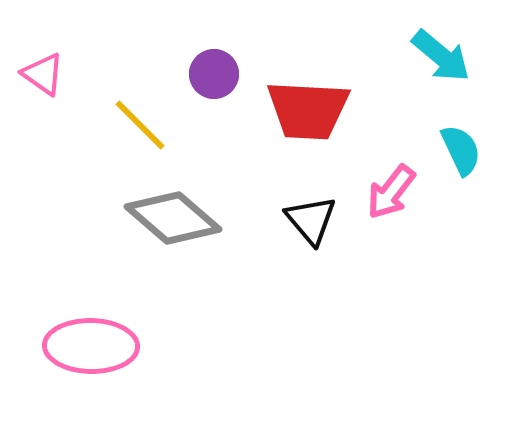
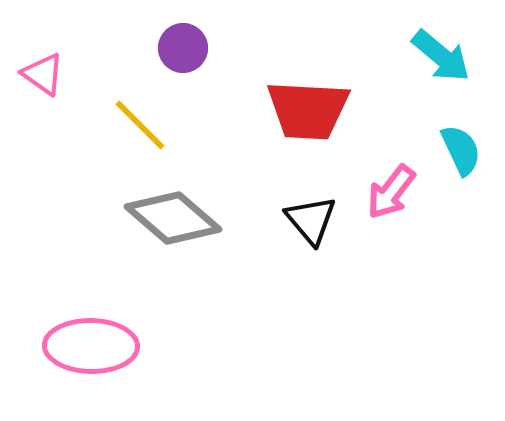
purple circle: moved 31 px left, 26 px up
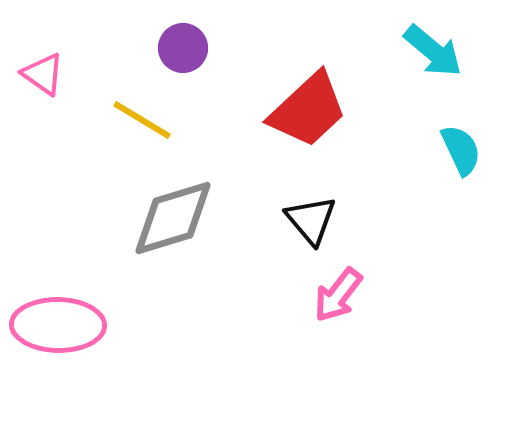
cyan arrow: moved 8 px left, 5 px up
red trapezoid: rotated 46 degrees counterclockwise
yellow line: moved 2 px right, 5 px up; rotated 14 degrees counterclockwise
pink arrow: moved 53 px left, 103 px down
gray diamond: rotated 58 degrees counterclockwise
pink ellipse: moved 33 px left, 21 px up
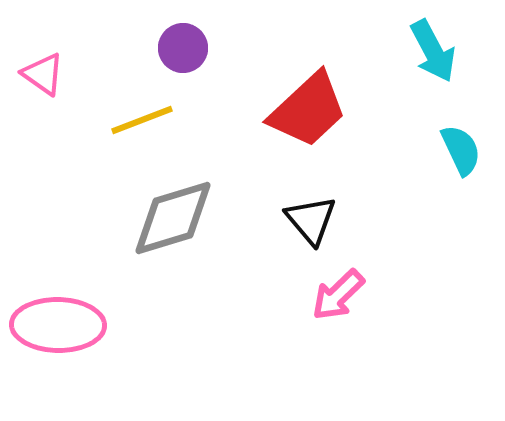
cyan arrow: rotated 22 degrees clockwise
yellow line: rotated 52 degrees counterclockwise
pink arrow: rotated 8 degrees clockwise
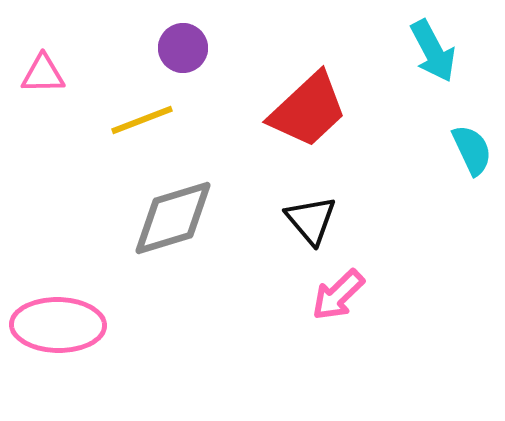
pink triangle: rotated 36 degrees counterclockwise
cyan semicircle: moved 11 px right
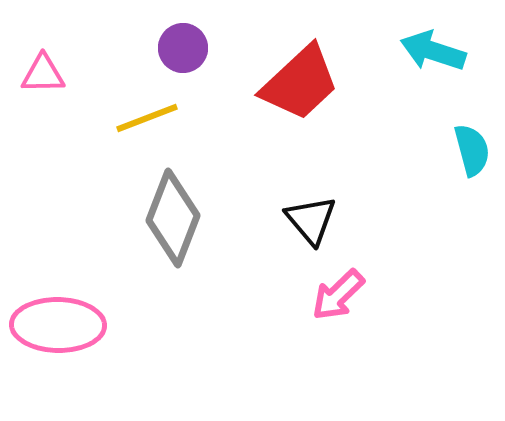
cyan arrow: rotated 136 degrees clockwise
red trapezoid: moved 8 px left, 27 px up
yellow line: moved 5 px right, 2 px up
cyan semicircle: rotated 10 degrees clockwise
gray diamond: rotated 52 degrees counterclockwise
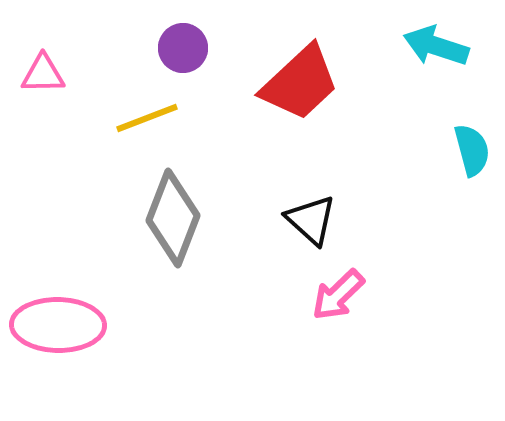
cyan arrow: moved 3 px right, 5 px up
black triangle: rotated 8 degrees counterclockwise
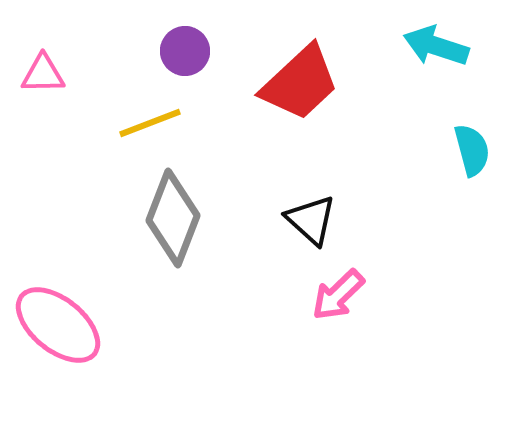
purple circle: moved 2 px right, 3 px down
yellow line: moved 3 px right, 5 px down
pink ellipse: rotated 38 degrees clockwise
